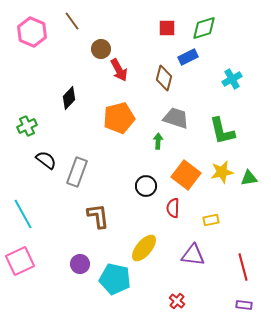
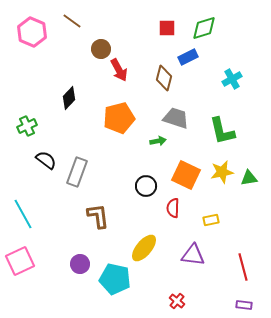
brown line: rotated 18 degrees counterclockwise
green arrow: rotated 77 degrees clockwise
orange square: rotated 12 degrees counterclockwise
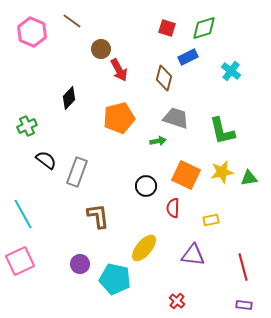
red square: rotated 18 degrees clockwise
cyan cross: moved 1 px left, 8 px up; rotated 24 degrees counterclockwise
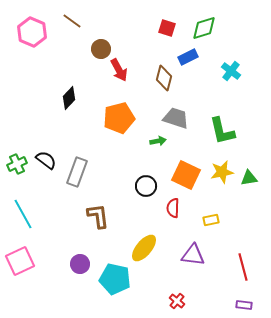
green cross: moved 10 px left, 38 px down
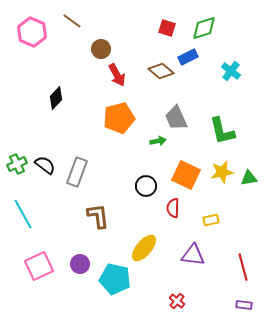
red arrow: moved 2 px left, 5 px down
brown diamond: moved 3 px left, 7 px up; rotated 65 degrees counterclockwise
black diamond: moved 13 px left
gray trapezoid: rotated 132 degrees counterclockwise
black semicircle: moved 1 px left, 5 px down
pink square: moved 19 px right, 5 px down
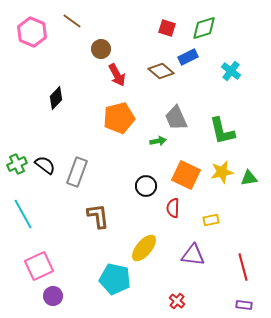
purple circle: moved 27 px left, 32 px down
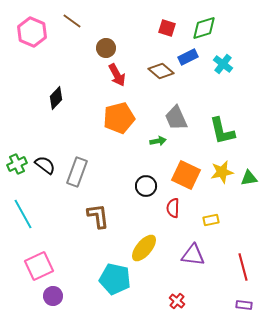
brown circle: moved 5 px right, 1 px up
cyan cross: moved 8 px left, 7 px up
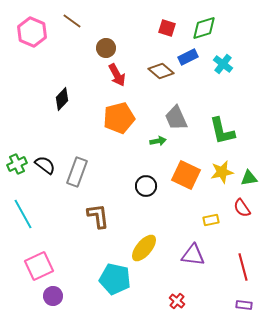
black diamond: moved 6 px right, 1 px down
red semicircle: moved 69 px right; rotated 36 degrees counterclockwise
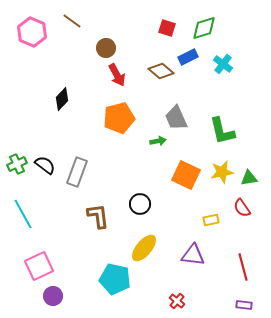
black circle: moved 6 px left, 18 px down
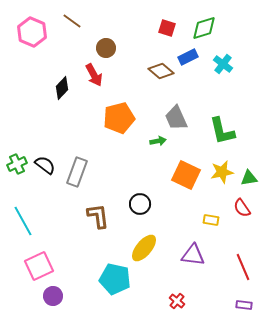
red arrow: moved 23 px left
black diamond: moved 11 px up
cyan line: moved 7 px down
yellow rectangle: rotated 21 degrees clockwise
red line: rotated 8 degrees counterclockwise
